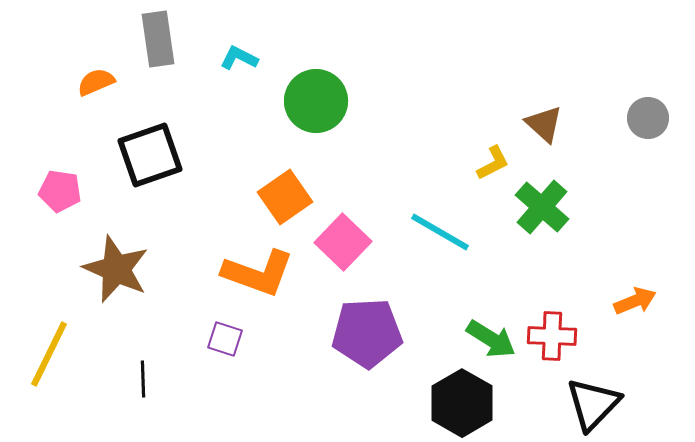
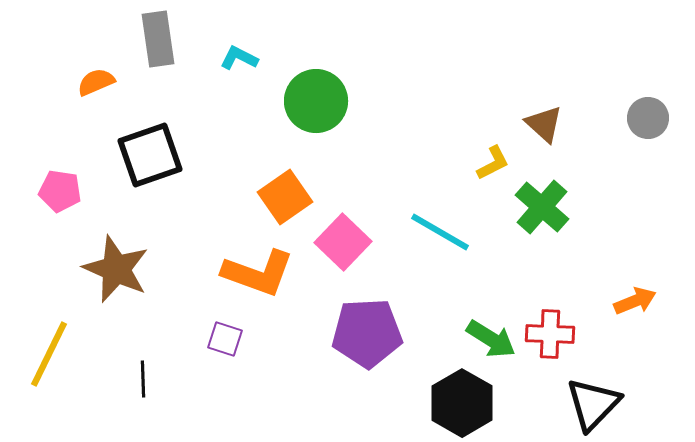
red cross: moved 2 px left, 2 px up
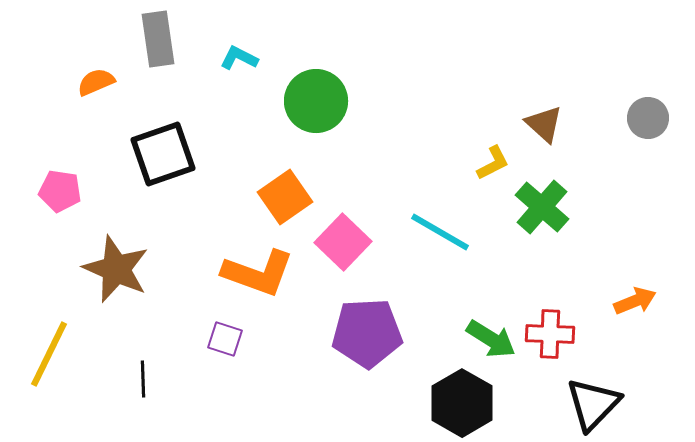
black square: moved 13 px right, 1 px up
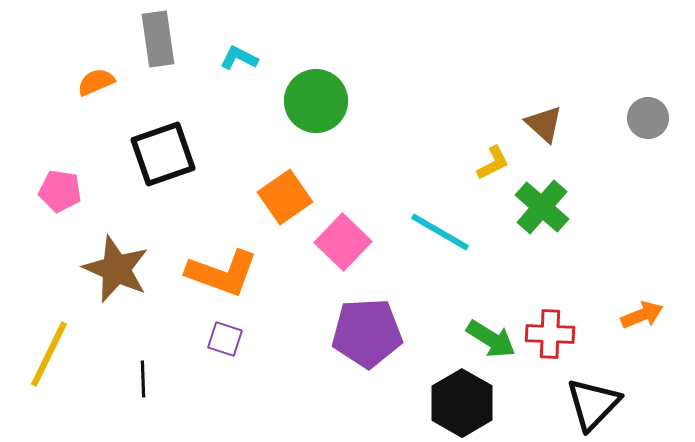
orange L-shape: moved 36 px left
orange arrow: moved 7 px right, 14 px down
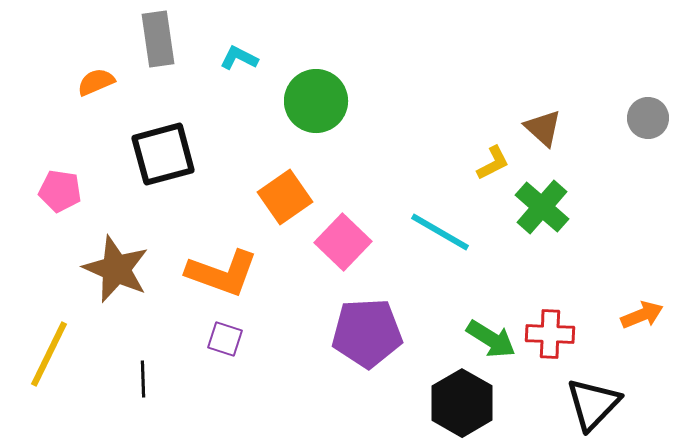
brown triangle: moved 1 px left, 4 px down
black square: rotated 4 degrees clockwise
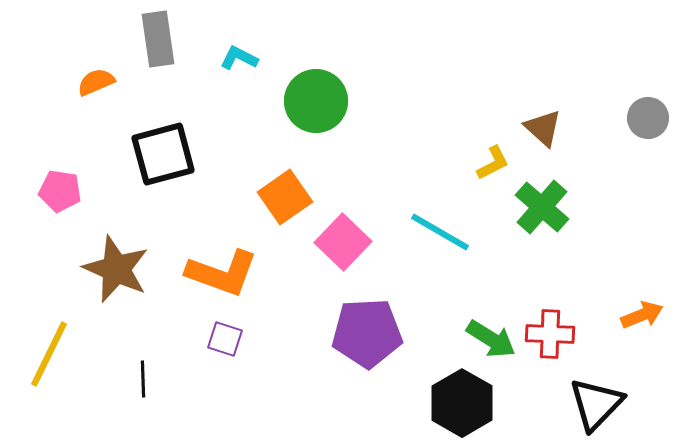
black triangle: moved 3 px right
